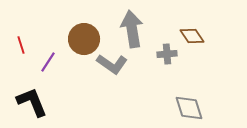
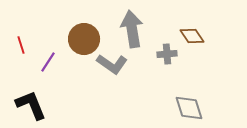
black L-shape: moved 1 px left, 3 px down
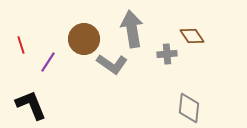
gray diamond: rotated 24 degrees clockwise
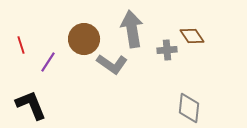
gray cross: moved 4 px up
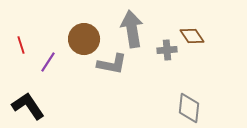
gray L-shape: rotated 24 degrees counterclockwise
black L-shape: moved 3 px left, 1 px down; rotated 12 degrees counterclockwise
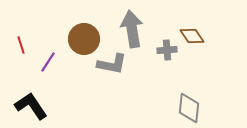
black L-shape: moved 3 px right
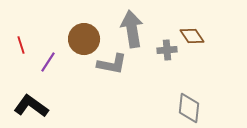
black L-shape: rotated 20 degrees counterclockwise
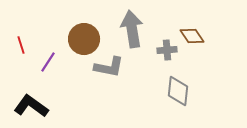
gray L-shape: moved 3 px left, 3 px down
gray diamond: moved 11 px left, 17 px up
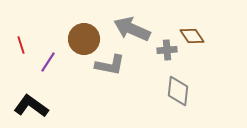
gray arrow: rotated 57 degrees counterclockwise
gray L-shape: moved 1 px right, 2 px up
